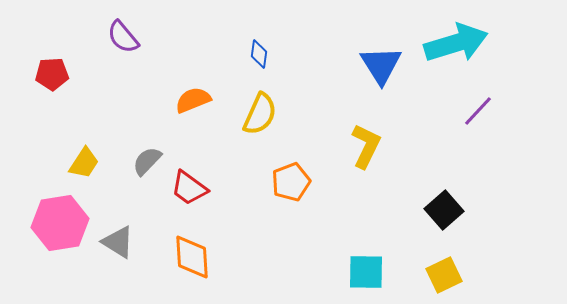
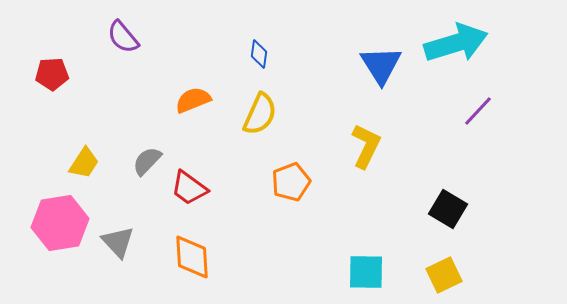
black square: moved 4 px right, 1 px up; rotated 18 degrees counterclockwise
gray triangle: rotated 15 degrees clockwise
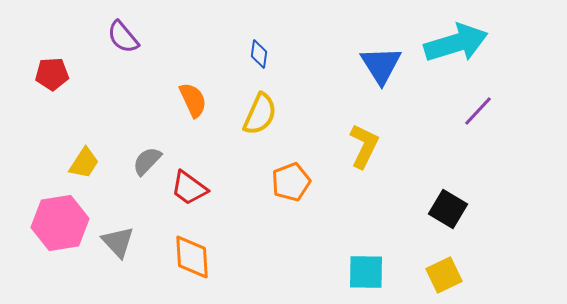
orange semicircle: rotated 87 degrees clockwise
yellow L-shape: moved 2 px left
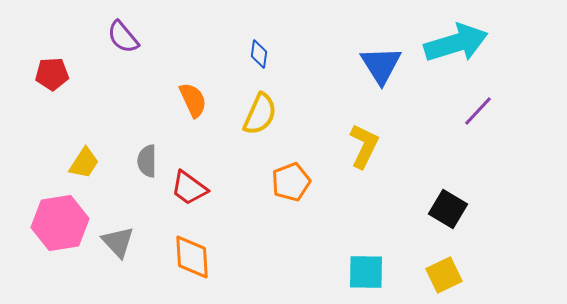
gray semicircle: rotated 44 degrees counterclockwise
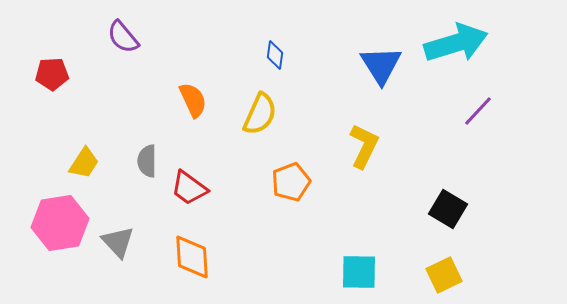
blue diamond: moved 16 px right, 1 px down
cyan square: moved 7 px left
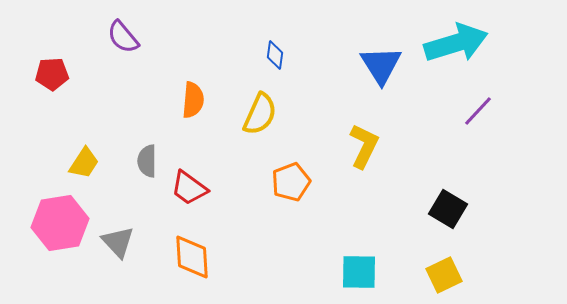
orange semicircle: rotated 30 degrees clockwise
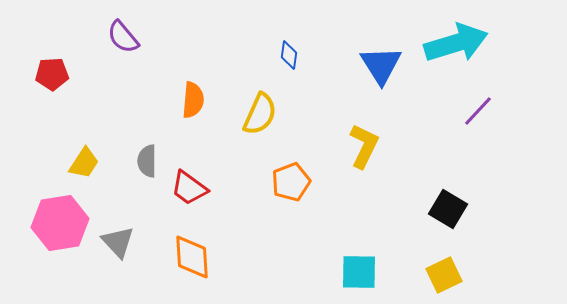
blue diamond: moved 14 px right
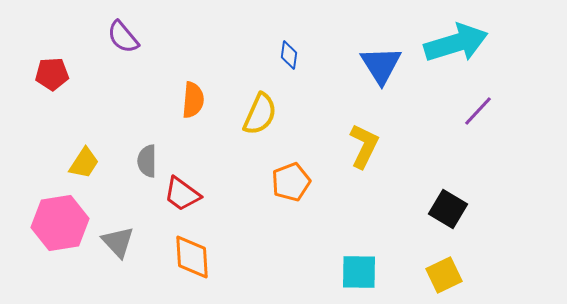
red trapezoid: moved 7 px left, 6 px down
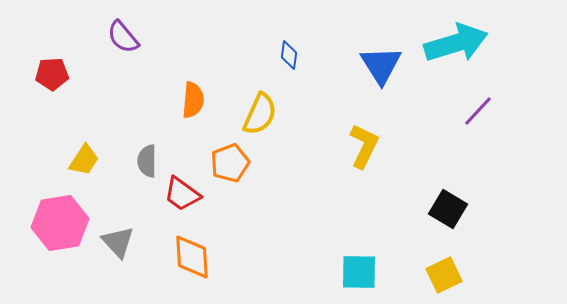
yellow trapezoid: moved 3 px up
orange pentagon: moved 61 px left, 19 px up
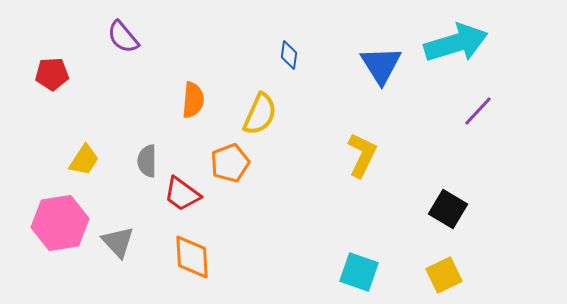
yellow L-shape: moved 2 px left, 9 px down
cyan square: rotated 18 degrees clockwise
